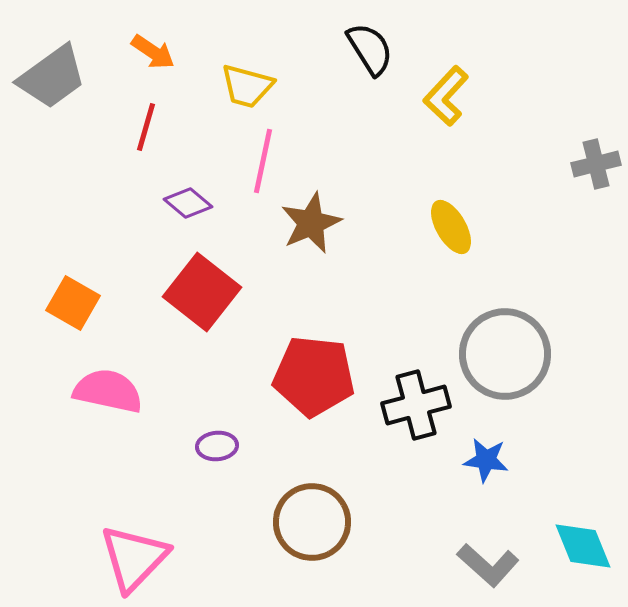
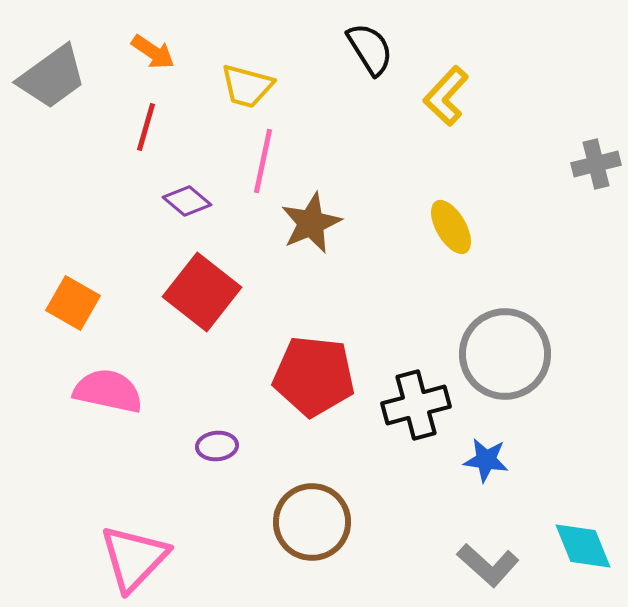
purple diamond: moved 1 px left, 2 px up
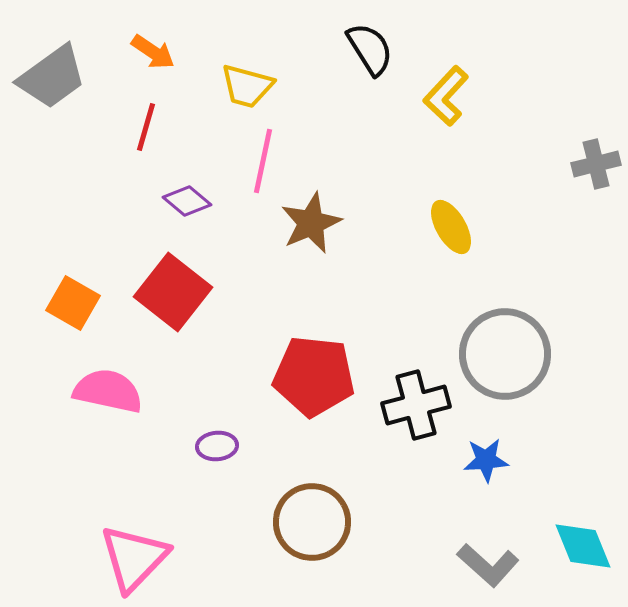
red square: moved 29 px left
blue star: rotated 12 degrees counterclockwise
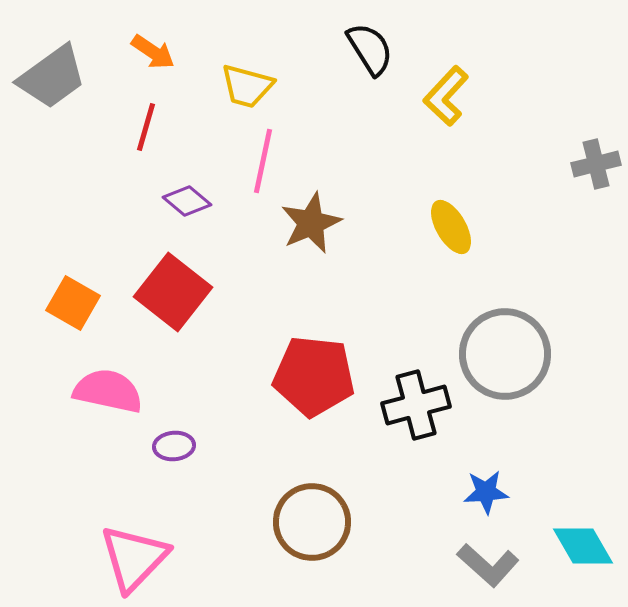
purple ellipse: moved 43 px left
blue star: moved 32 px down
cyan diamond: rotated 8 degrees counterclockwise
